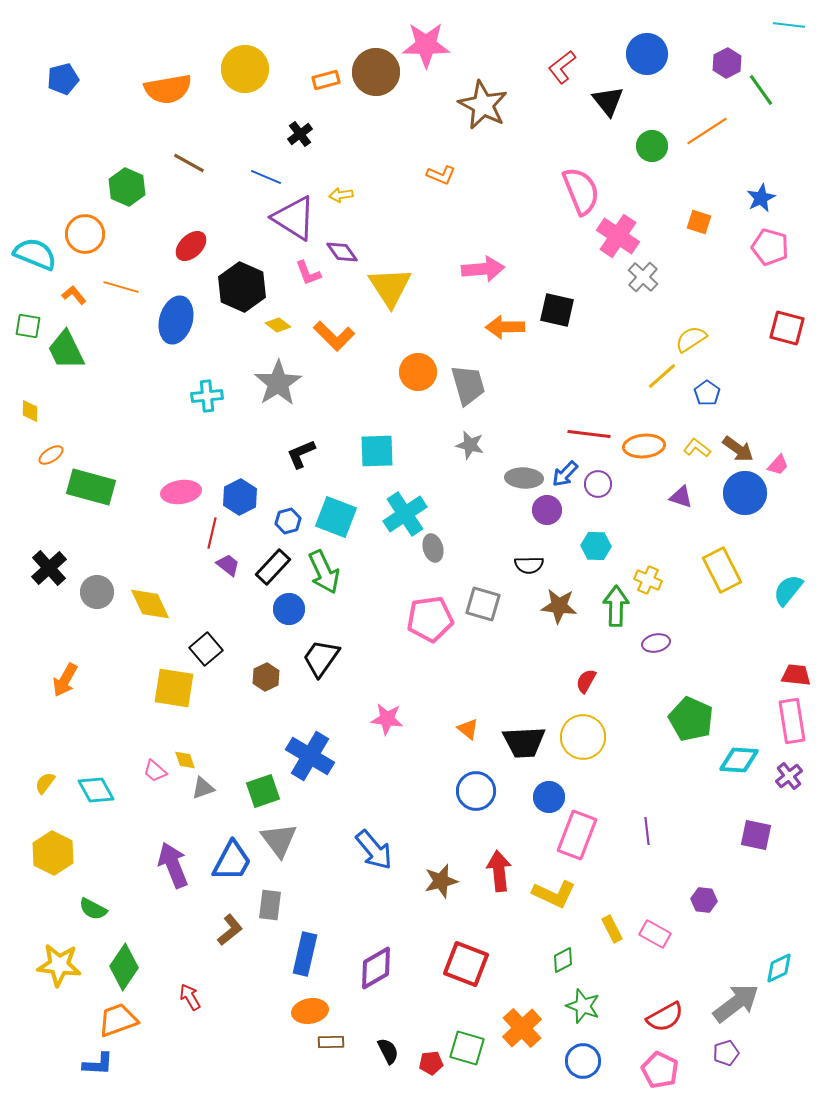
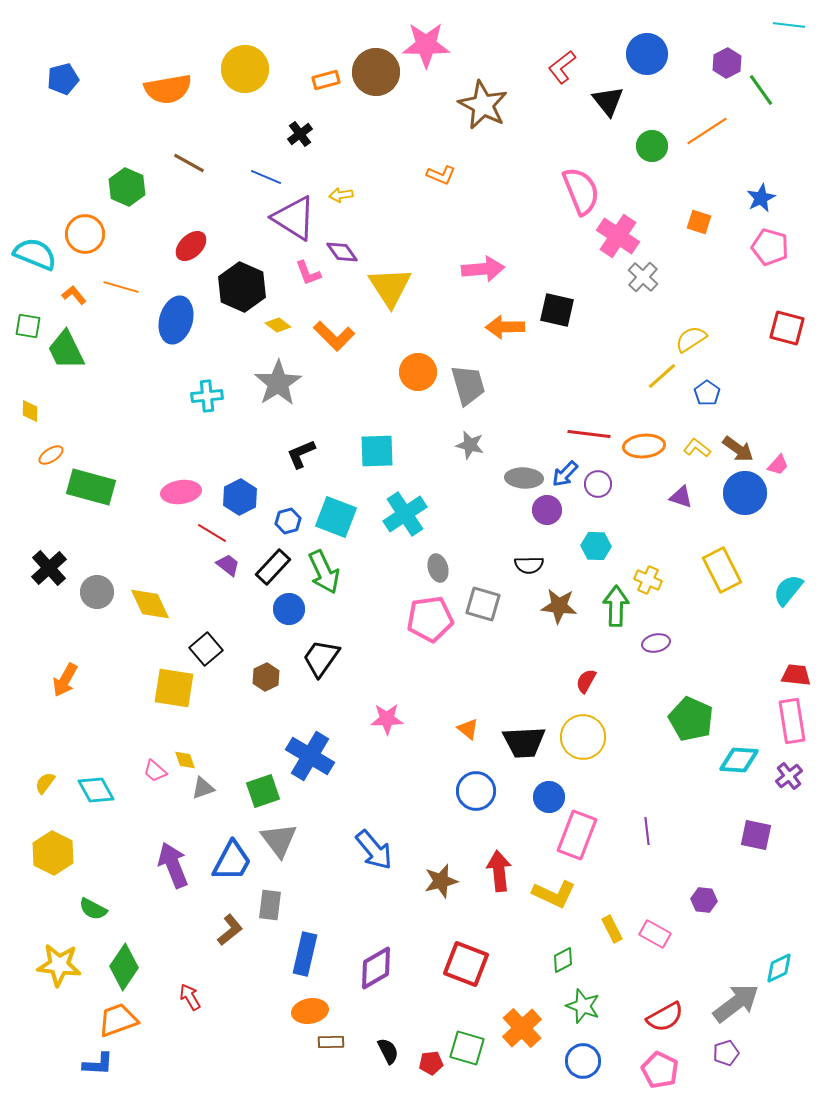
red line at (212, 533): rotated 72 degrees counterclockwise
gray ellipse at (433, 548): moved 5 px right, 20 px down
pink star at (387, 719): rotated 8 degrees counterclockwise
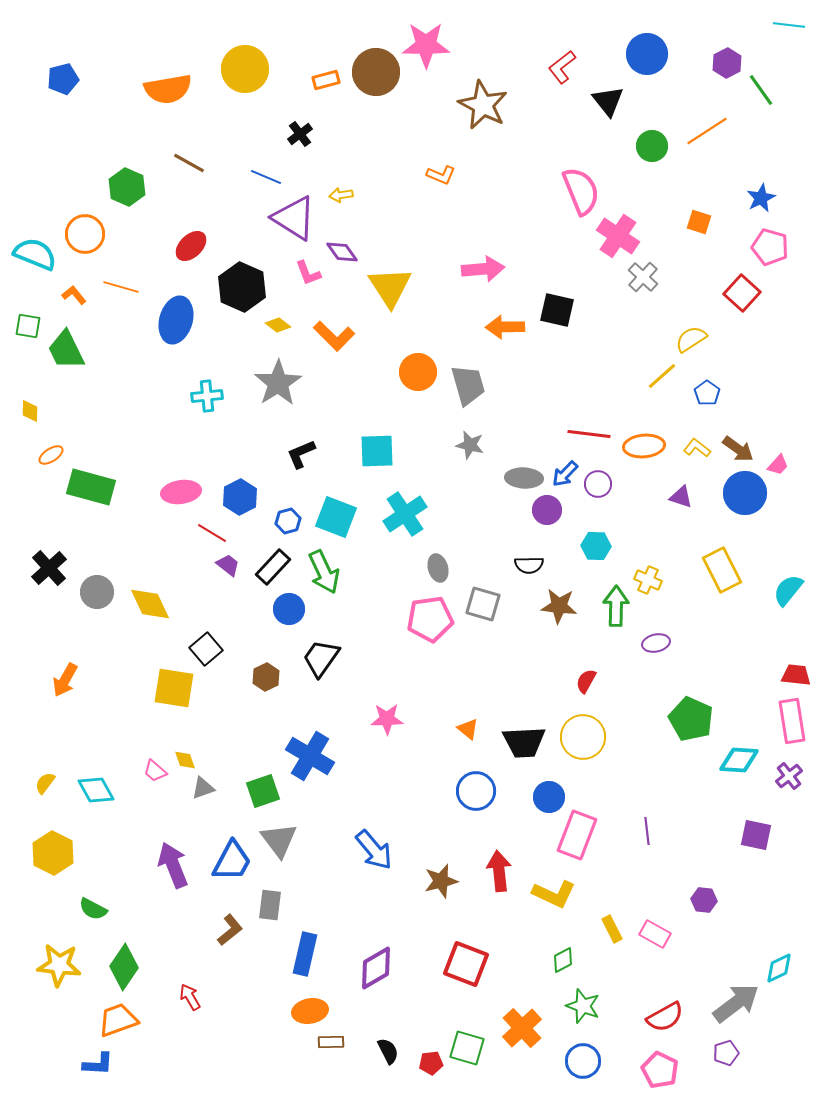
red square at (787, 328): moved 45 px left, 35 px up; rotated 27 degrees clockwise
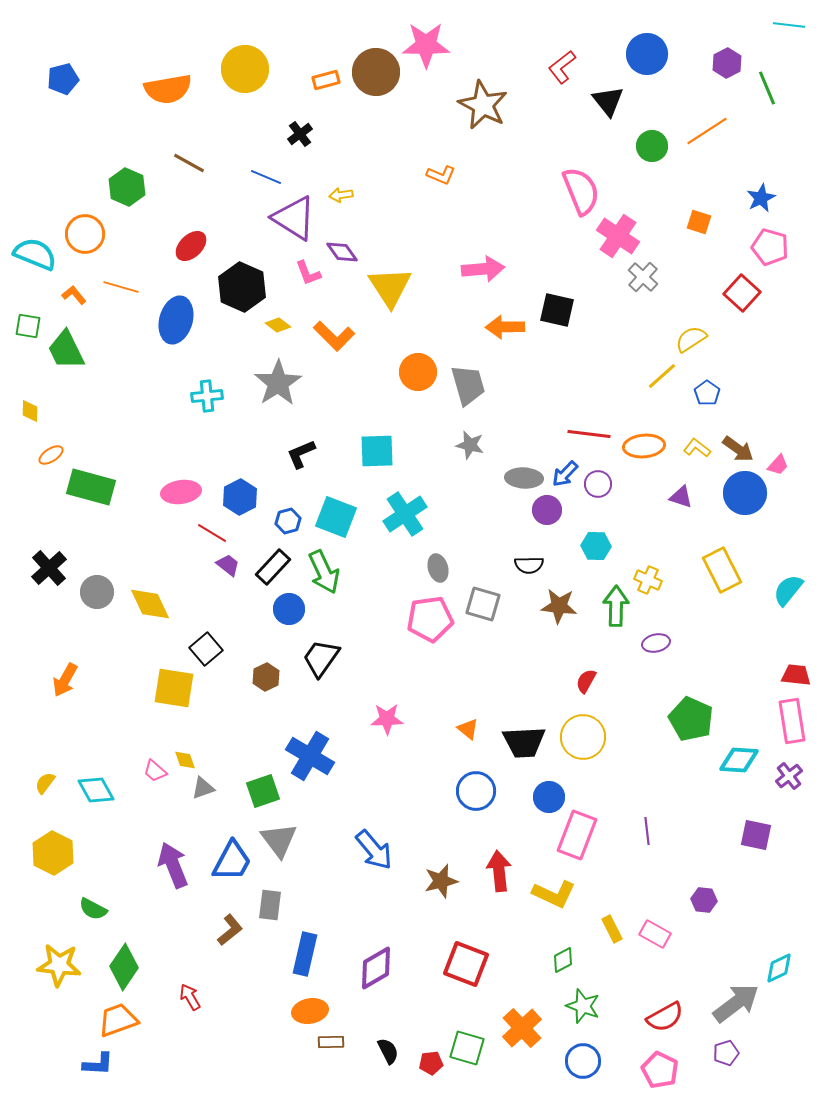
green line at (761, 90): moved 6 px right, 2 px up; rotated 12 degrees clockwise
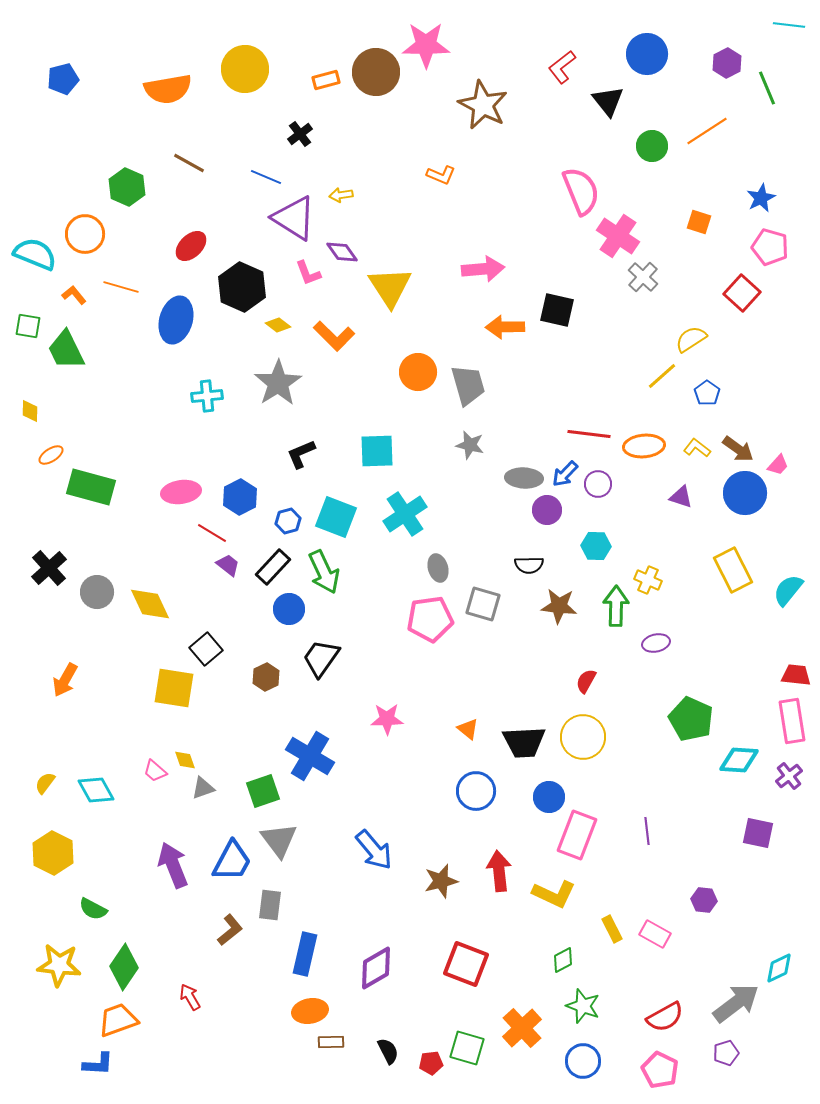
yellow rectangle at (722, 570): moved 11 px right
purple square at (756, 835): moved 2 px right, 2 px up
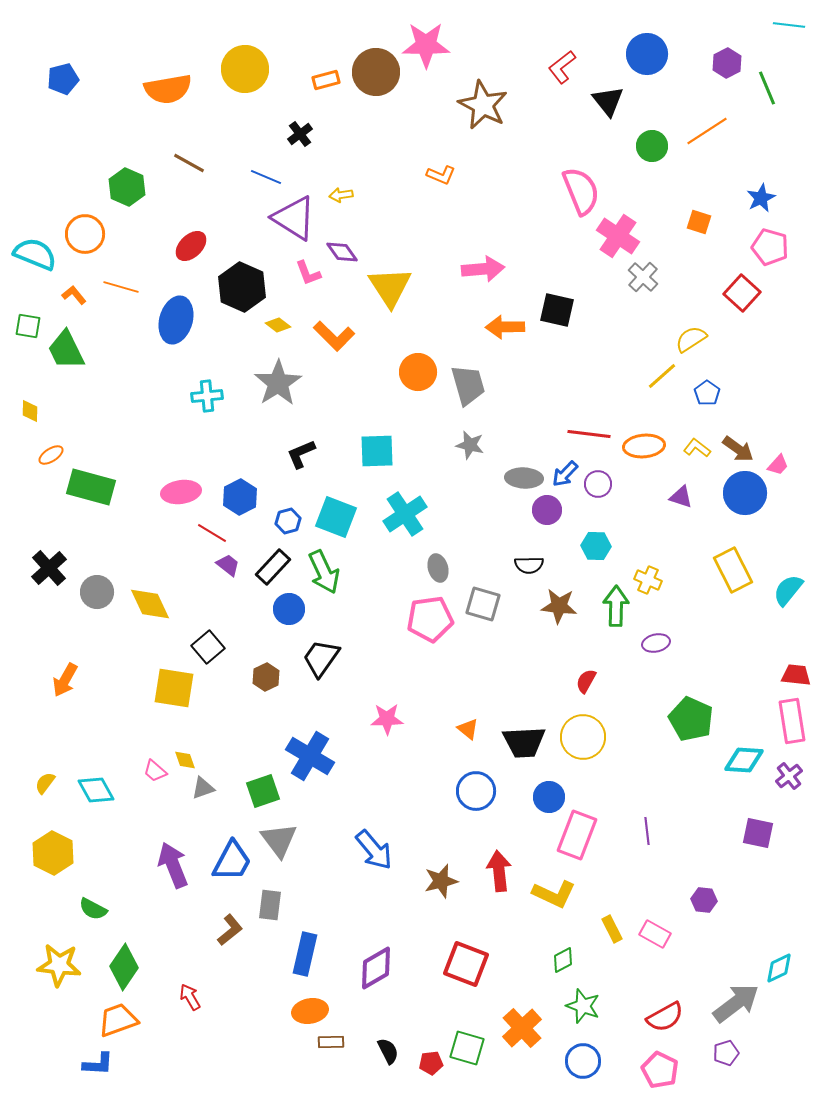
black square at (206, 649): moved 2 px right, 2 px up
cyan diamond at (739, 760): moved 5 px right
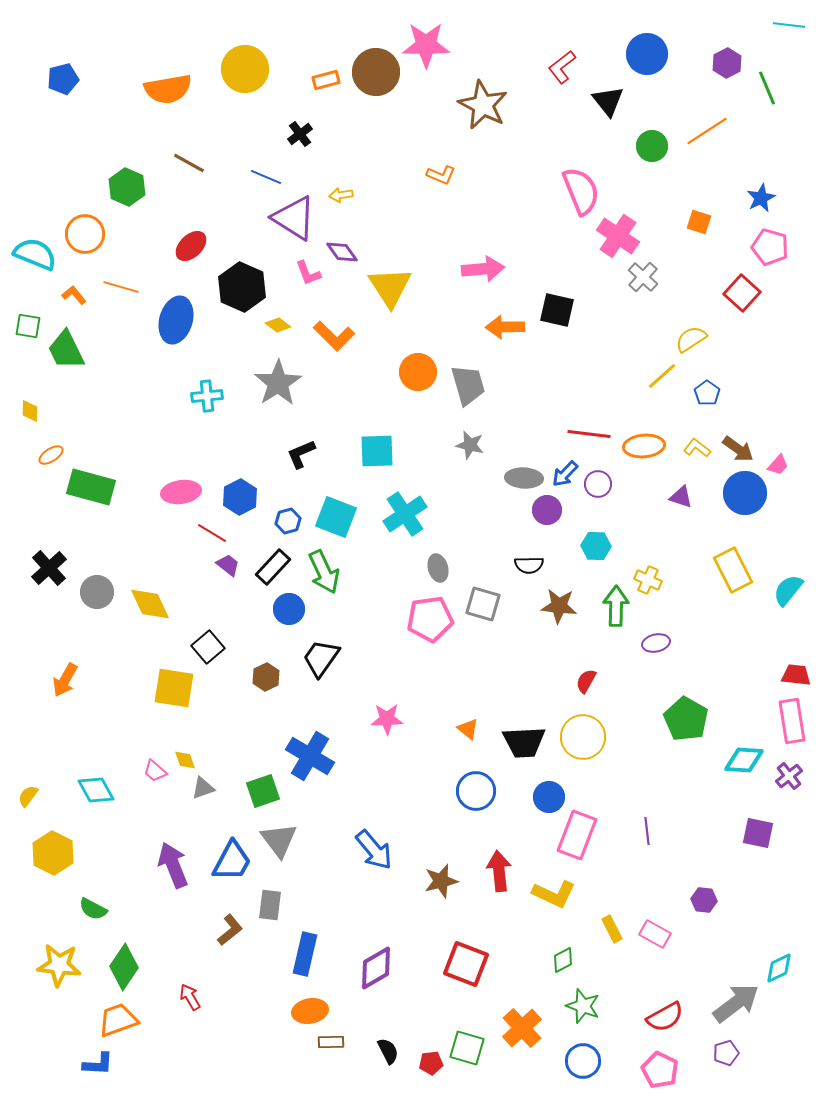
green pentagon at (691, 719): moved 5 px left; rotated 6 degrees clockwise
yellow semicircle at (45, 783): moved 17 px left, 13 px down
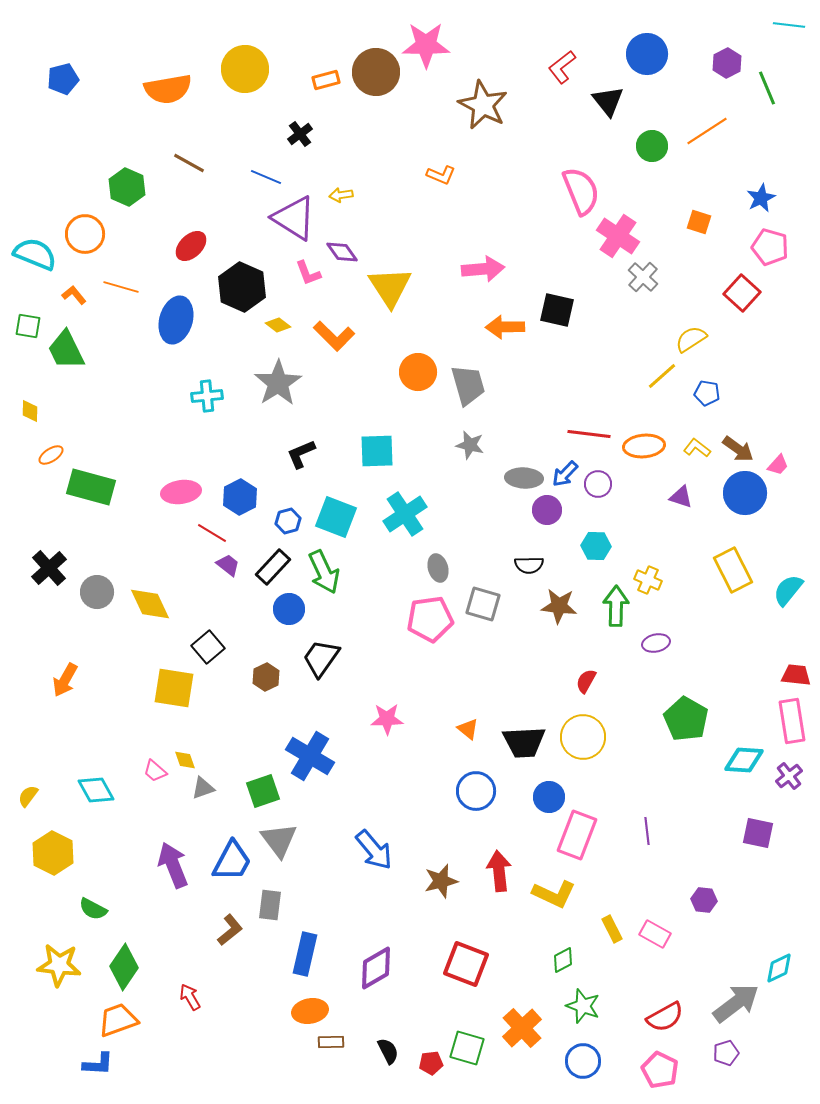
blue pentagon at (707, 393): rotated 25 degrees counterclockwise
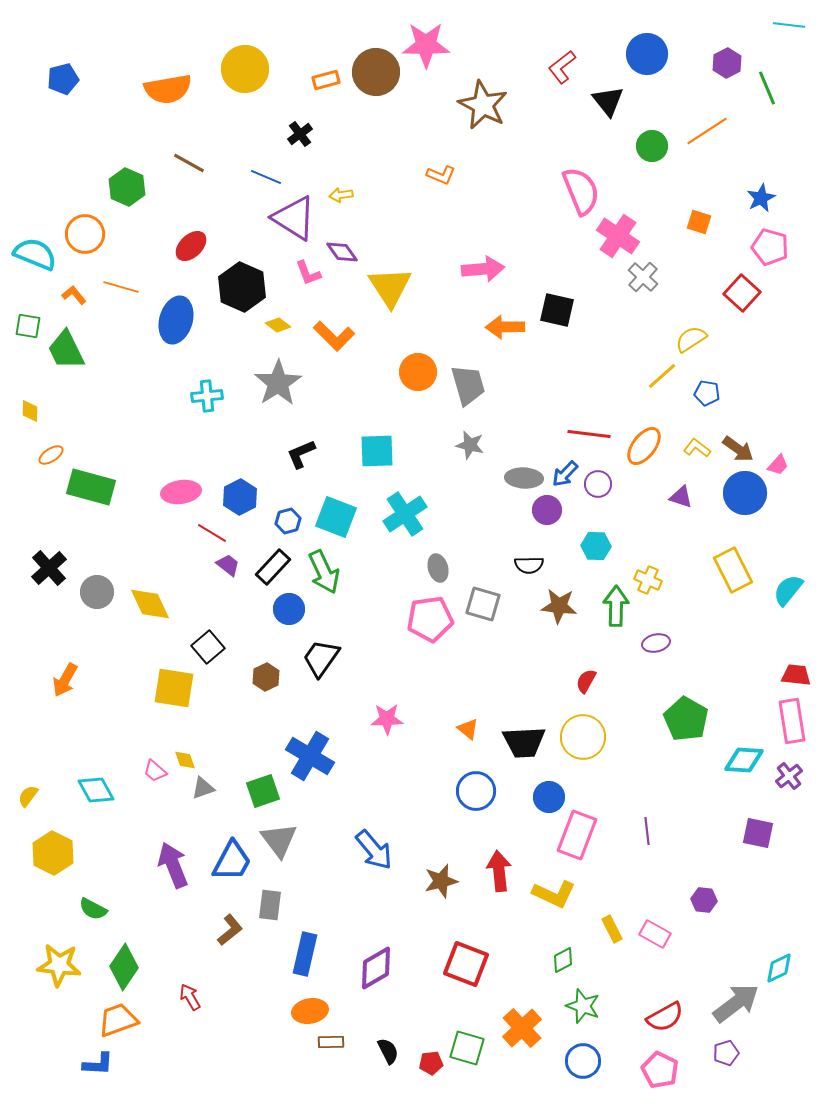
orange ellipse at (644, 446): rotated 48 degrees counterclockwise
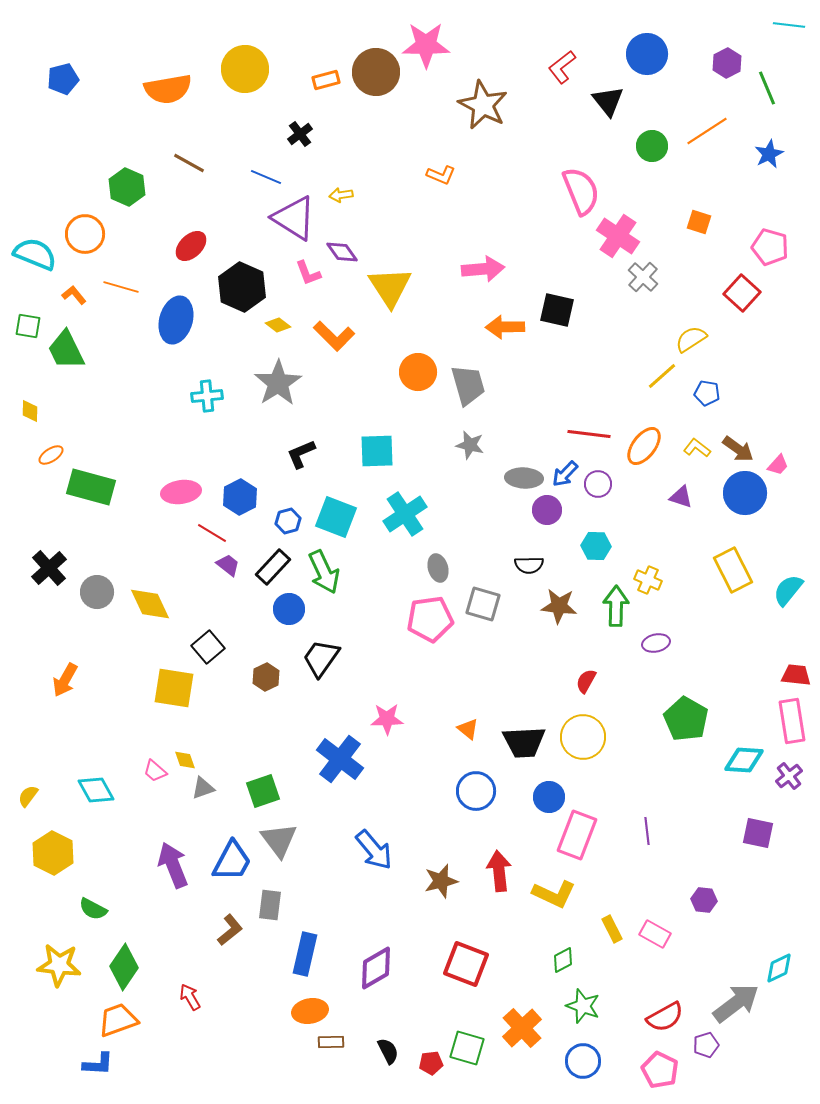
blue star at (761, 198): moved 8 px right, 44 px up
blue cross at (310, 756): moved 30 px right, 3 px down; rotated 6 degrees clockwise
purple pentagon at (726, 1053): moved 20 px left, 8 px up
